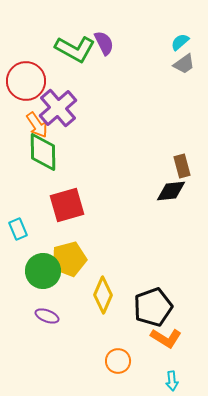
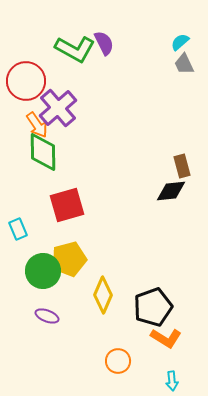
gray trapezoid: rotated 100 degrees clockwise
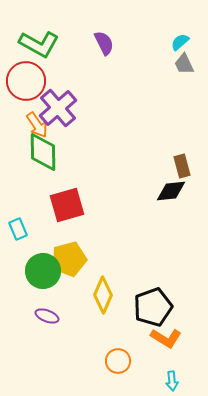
green L-shape: moved 36 px left, 5 px up
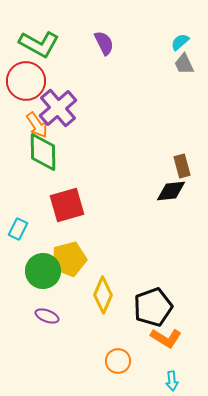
cyan rectangle: rotated 50 degrees clockwise
